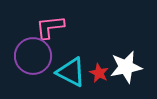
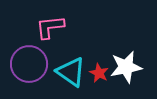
purple circle: moved 4 px left, 8 px down
cyan triangle: rotated 8 degrees clockwise
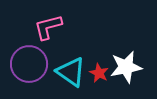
pink L-shape: moved 2 px left; rotated 8 degrees counterclockwise
